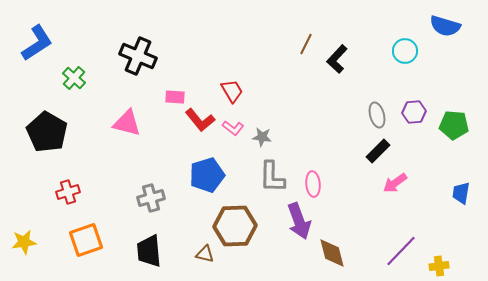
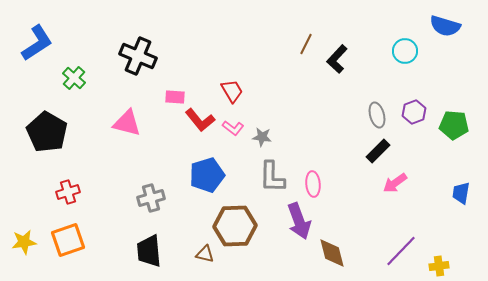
purple hexagon: rotated 15 degrees counterclockwise
orange square: moved 18 px left
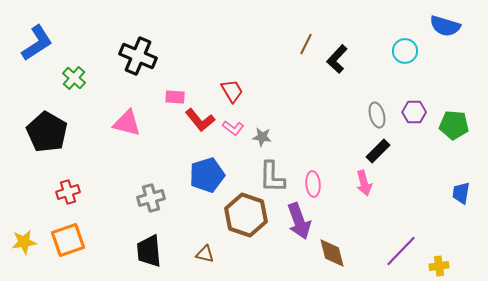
purple hexagon: rotated 20 degrees clockwise
pink arrow: moved 31 px left; rotated 70 degrees counterclockwise
brown hexagon: moved 11 px right, 11 px up; rotated 21 degrees clockwise
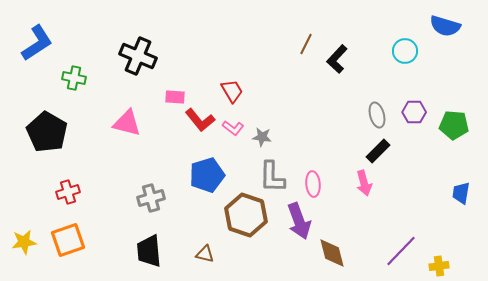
green cross: rotated 30 degrees counterclockwise
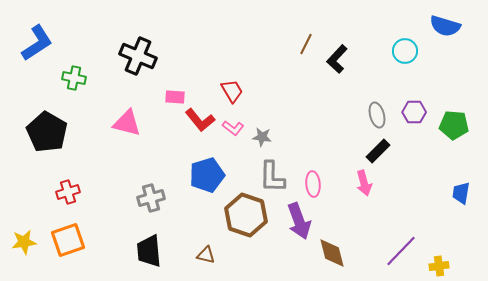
brown triangle: moved 1 px right, 1 px down
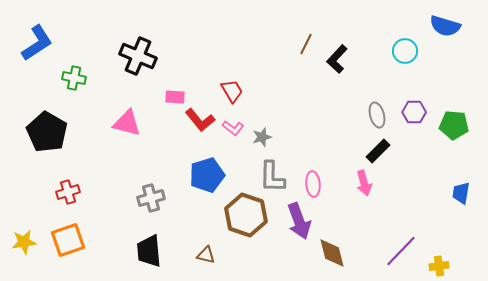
gray star: rotated 24 degrees counterclockwise
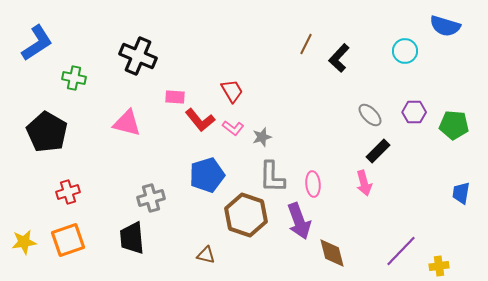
black L-shape: moved 2 px right, 1 px up
gray ellipse: moved 7 px left; rotated 30 degrees counterclockwise
black trapezoid: moved 17 px left, 13 px up
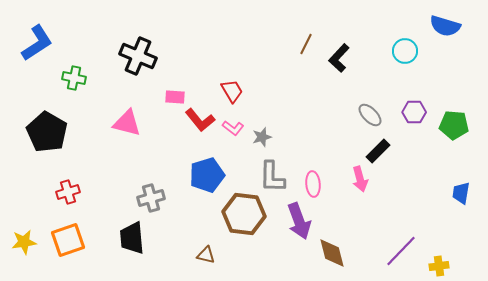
pink arrow: moved 4 px left, 4 px up
brown hexagon: moved 2 px left, 1 px up; rotated 12 degrees counterclockwise
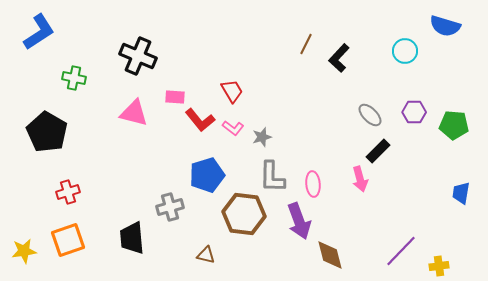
blue L-shape: moved 2 px right, 11 px up
pink triangle: moved 7 px right, 10 px up
gray cross: moved 19 px right, 9 px down
yellow star: moved 9 px down
brown diamond: moved 2 px left, 2 px down
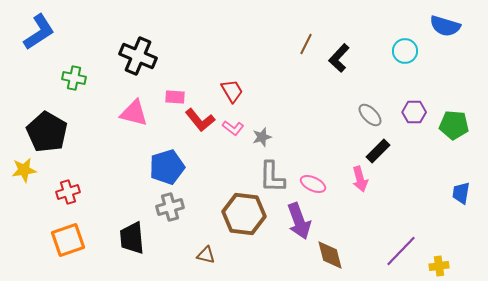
blue pentagon: moved 40 px left, 8 px up
pink ellipse: rotated 60 degrees counterclockwise
yellow star: moved 81 px up
